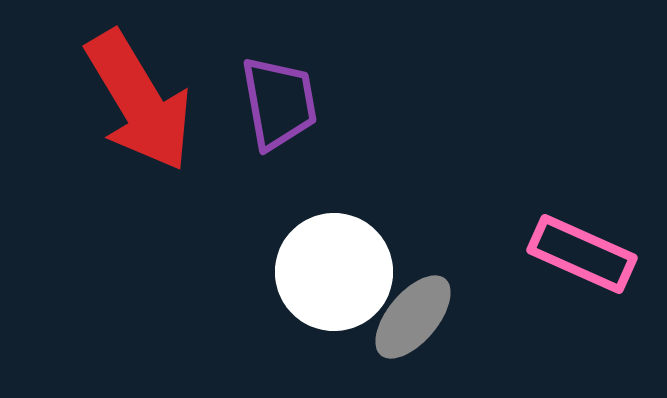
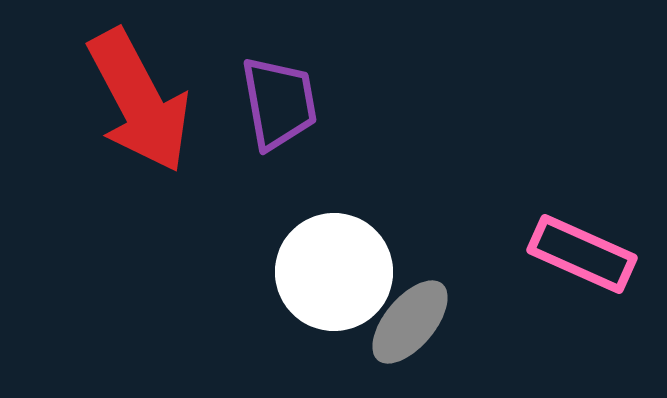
red arrow: rotated 3 degrees clockwise
gray ellipse: moved 3 px left, 5 px down
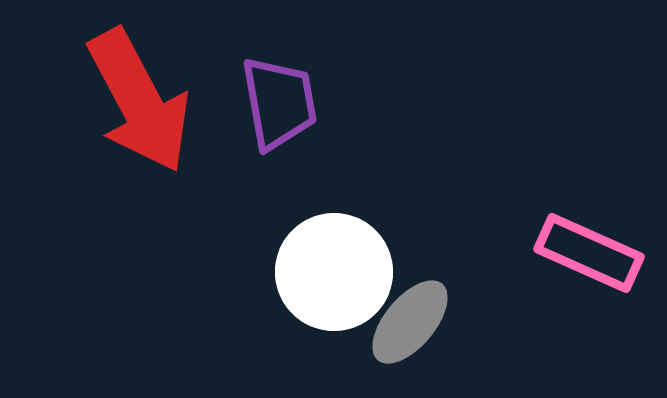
pink rectangle: moved 7 px right, 1 px up
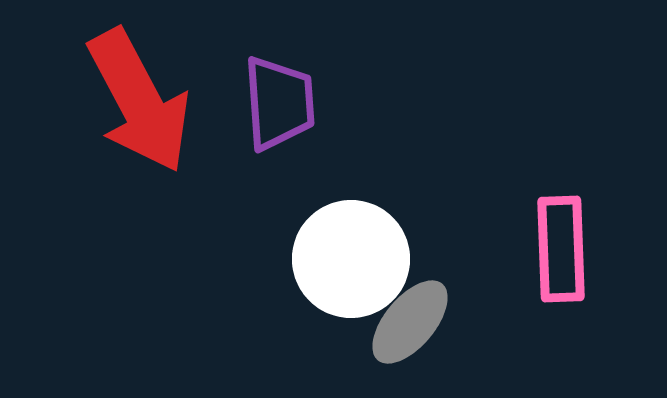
purple trapezoid: rotated 6 degrees clockwise
pink rectangle: moved 28 px left, 4 px up; rotated 64 degrees clockwise
white circle: moved 17 px right, 13 px up
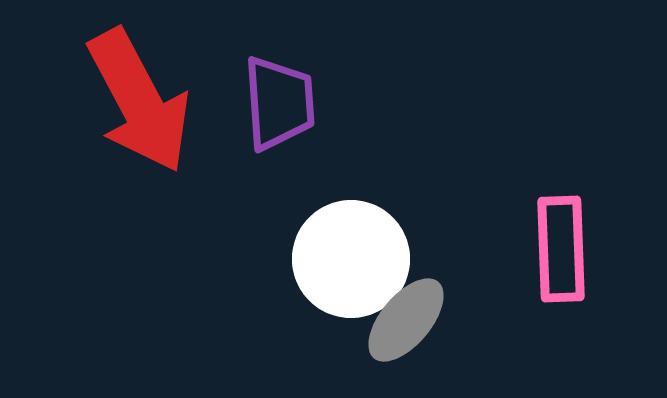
gray ellipse: moved 4 px left, 2 px up
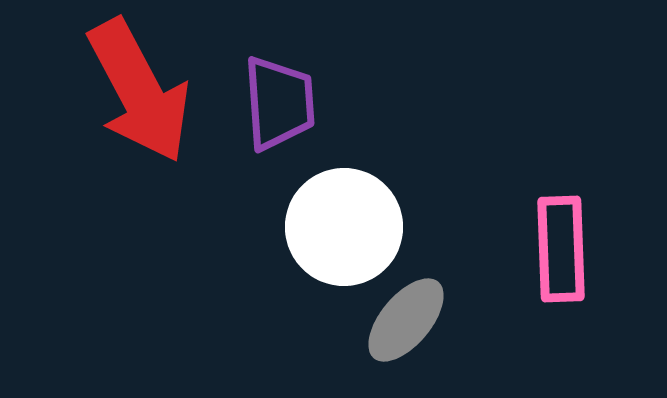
red arrow: moved 10 px up
white circle: moved 7 px left, 32 px up
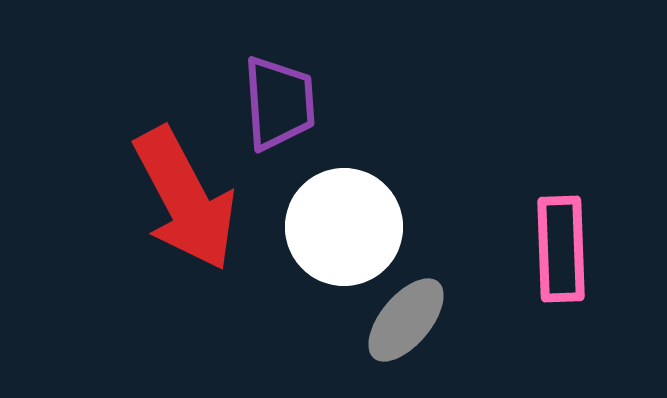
red arrow: moved 46 px right, 108 px down
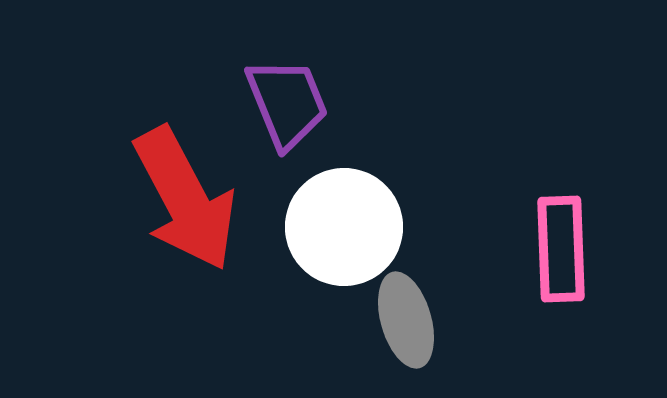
purple trapezoid: moved 8 px right; rotated 18 degrees counterclockwise
gray ellipse: rotated 56 degrees counterclockwise
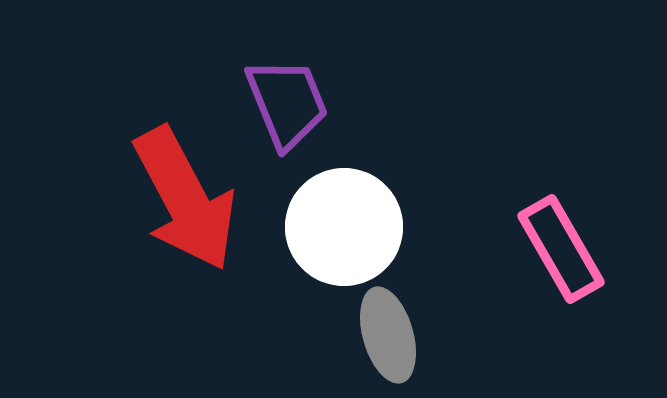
pink rectangle: rotated 28 degrees counterclockwise
gray ellipse: moved 18 px left, 15 px down
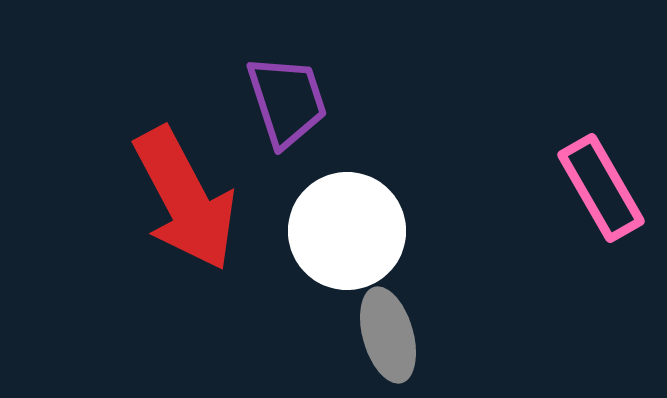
purple trapezoid: moved 2 px up; rotated 4 degrees clockwise
white circle: moved 3 px right, 4 px down
pink rectangle: moved 40 px right, 61 px up
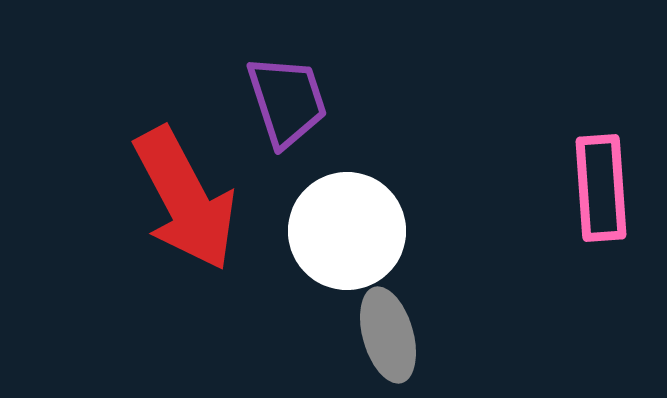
pink rectangle: rotated 26 degrees clockwise
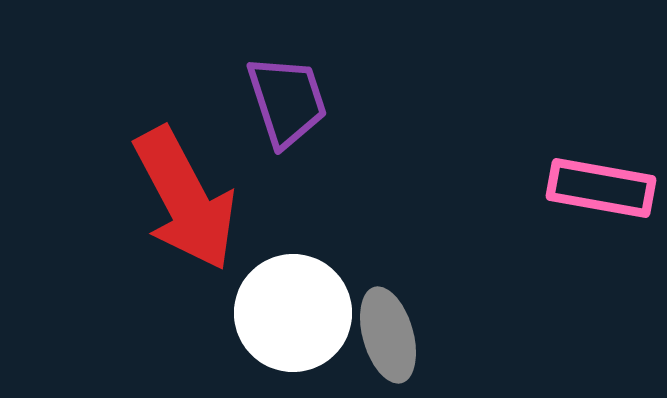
pink rectangle: rotated 76 degrees counterclockwise
white circle: moved 54 px left, 82 px down
